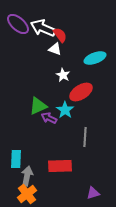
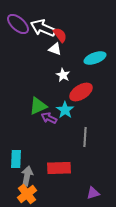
red rectangle: moved 1 px left, 2 px down
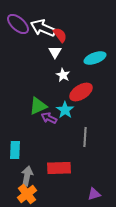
white triangle: moved 3 px down; rotated 40 degrees clockwise
cyan rectangle: moved 1 px left, 9 px up
purple triangle: moved 1 px right, 1 px down
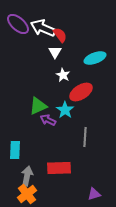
purple arrow: moved 1 px left, 2 px down
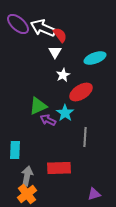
white star: rotated 16 degrees clockwise
cyan star: moved 3 px down
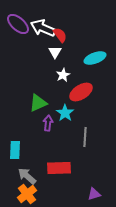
green triangle: moved 3 px up
purple arrow: moved 3 px down; rotated 70 degrees clockwise
gray arrow: rotated 60 degrees counterclockwise
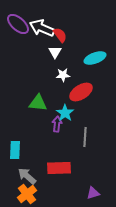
white arrow: moved 1 px left
white star: rotated 24 degrees clockwise
green triangle: rotated 30 degrees clockwise
purple arrow: moved 9 px right, 1 px down
purple triangle: moved 1 px left, 1 px up
